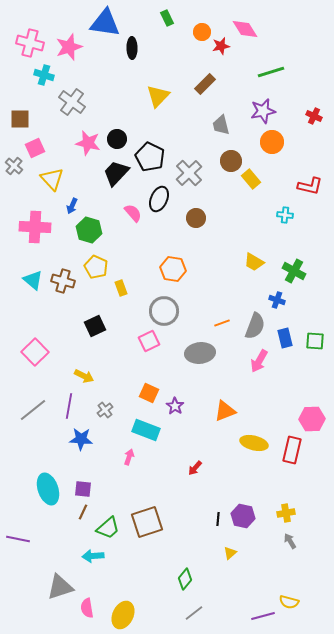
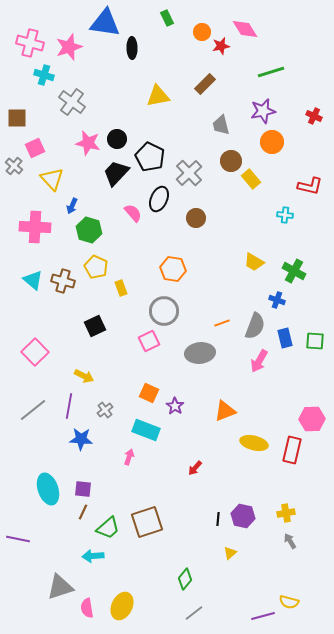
yellow triangle at (158, 96): rotated 35 degrees clockwise
brown square at (20, 119): moved 3 px left, 1 px up
yellow ellipse at (123, 615): moved 1 px left, 9 px up
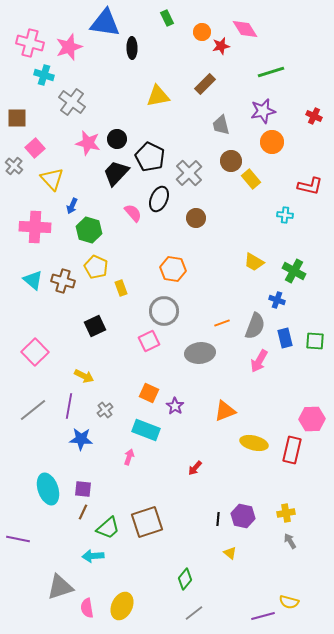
pink square at (35, 148): rotated 18 degrees counterclockwise
yellow triangle at (230, 553): rotated 40 degrees counterclockwise
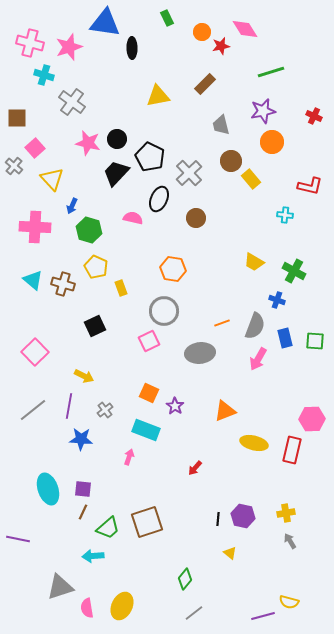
pink semicircle at (133, 213): moved 5 px down; rotated 36 degrees counterclockwise
brown cross at (63, 281): moved 3 px down
pink arrow at (259, 361): moved 1 px left, 2 px up
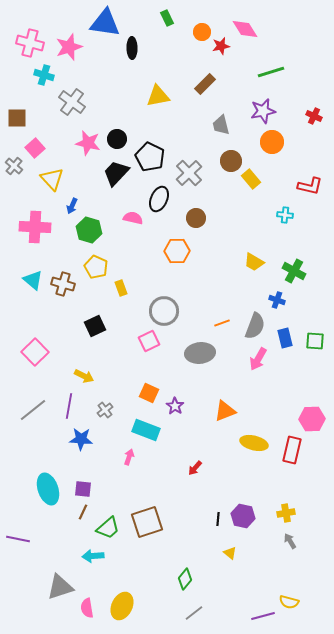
orange hexagon at (173, 269): moved 4 px right, 18 px up; rotated 10 degrees counterclockwise
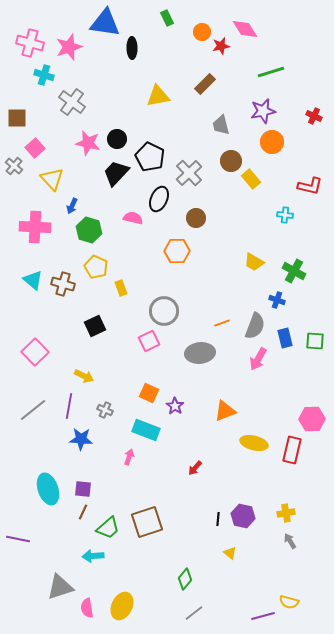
gray cross at (105, 410): rotated 28 degrees counterclockwise
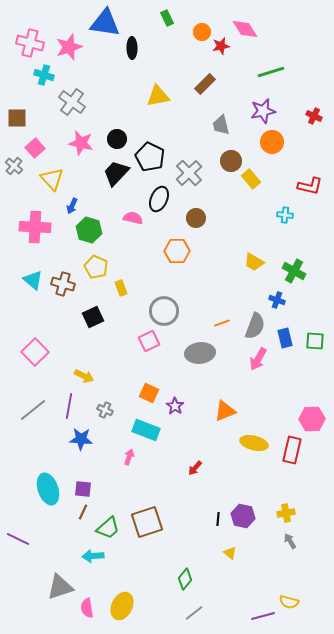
pink star at (88, 143): moved 7 px left
black square at (95, 326): moved 2 px left, 9 px up
purple line at (18, 539): rotated 15 degrees clockwise
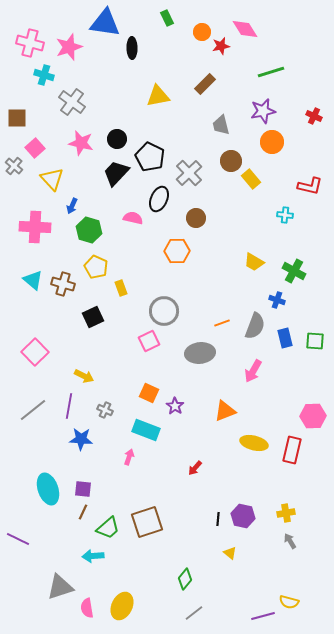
pink arrow at (258, 359): moved 5 px left, 12 px down
pink hexagon at (312, 419): moved 1 px right, 3 px up
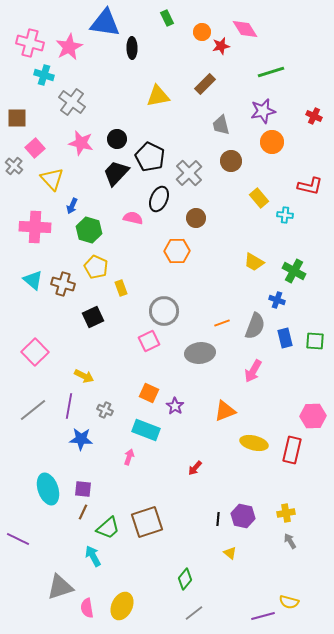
pink star at (69, 47): rotated 8 degrees counterclockwise
yellow rectangle at (251, 179): moved 8 px right, 19 px down
cyan arrow at (93, 556): rotated 65 degrees clockwise
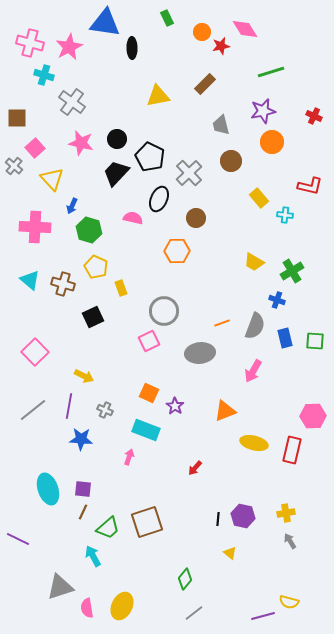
green cross at (294, 271): moved 2 px left; rotated 30 degrees clockwise
cyan triangle at (33, 280): moved 3 px left
